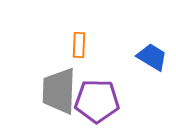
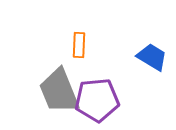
gray trapezoid: rotated 24 degrees counterclockwise
purple pentagon: moved 1 px up; rotated 6 degrees counterclockwise
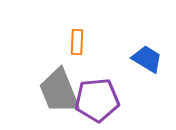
orange rectangle: moved 2 px left, 3 px up
blue trapezoid: moved 5 px left, 2 px down
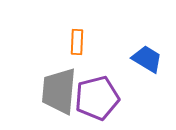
gray trapezoid: rotated 27 degrees clockwise
purple pentagon: moved 2 px up; rotated 9 degrees counterclockwise
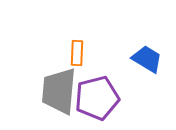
orange rectangle: moved 11 px down
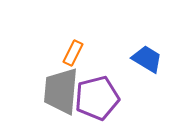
orange rectangle: moved 4 px left; rotated 25 degrees clockwise
gray trapezoid: moved 2 px right
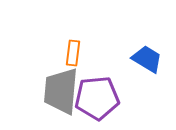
orange rectangle: rotated 20 degrees counterclockwise
purple pentagon: rotated 9 degrees clockwise
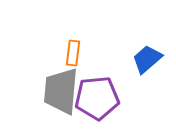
blue trapezoid: rotated 72 degrees counterclockwise
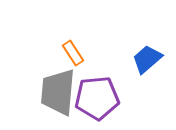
orange rectangle: rotated 40 degrees counterclockwise
gray trapezoid: moved 3 px left, 1 px down
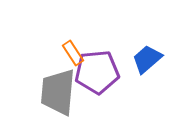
purple pentagon: moved 26 px up
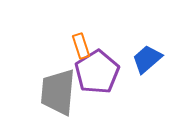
orange rectangle: moved 8 px right, 7 px up; rotated 15 degrees clockwise
purple pentagon: rotated 27 degrees counterclockwise
